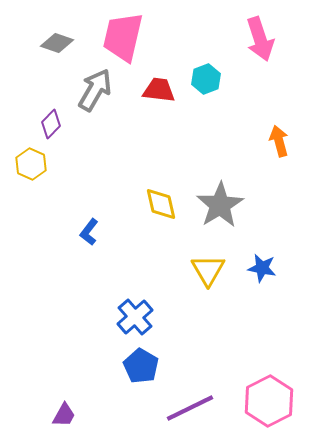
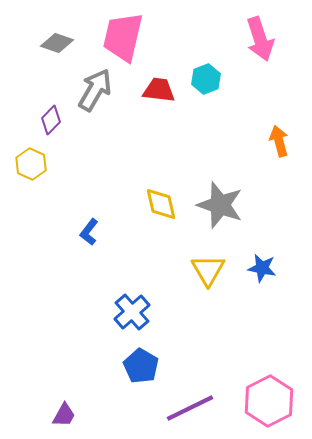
purple diamond: moved 4 px up
gray star: rotated 21 degrees counterclockwise
blue cross: moved 3 px left, 5 px up
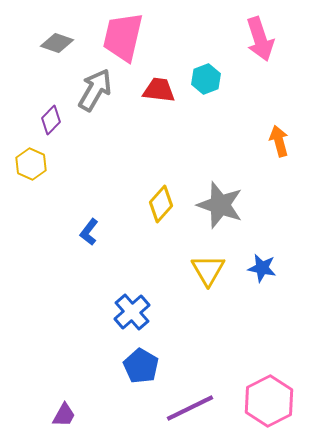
yellow diamond: rotated 54 degrees clockwise
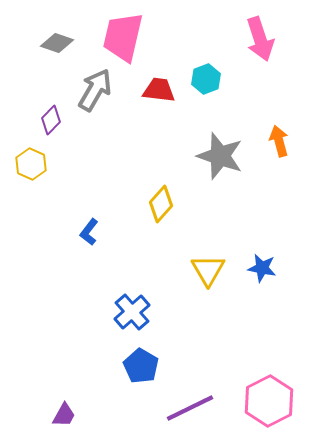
gray star: moved 49 px up
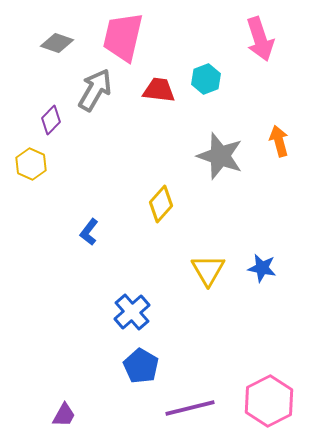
purple line: rotated 12 degrees clockwise
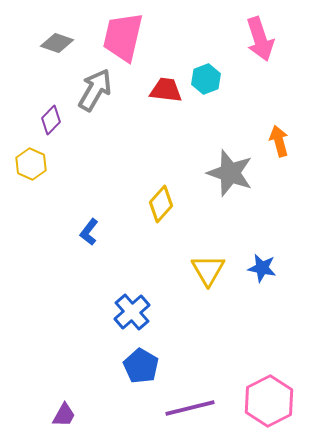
red trapezoid: moved 7 px right
gray star: moved 10 px right, 17 px down
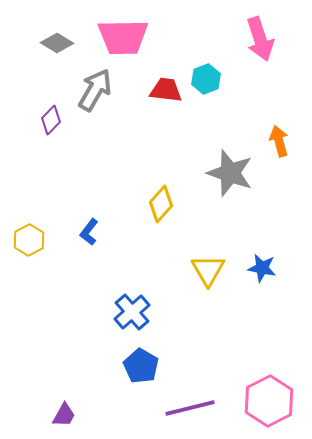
pink trapezoid: rotated 104 degrees counterclockwise
gray diamond: rotated 12 degrees clockwise
yellow hexagon: moved 2 px left, 76 px down; rotated 8 degrees clockwise
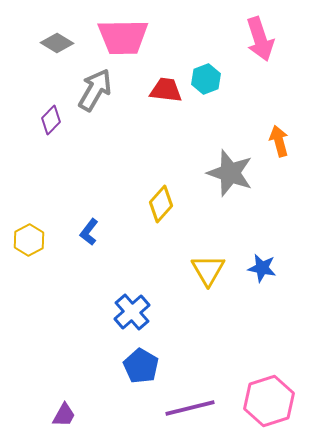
pink hexagon: rotated 9 degrees clockwise
